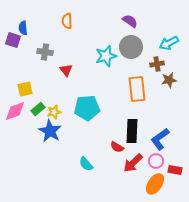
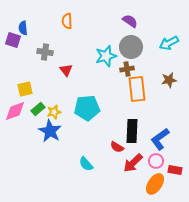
brown cross: moved 30 px left, 5 px down
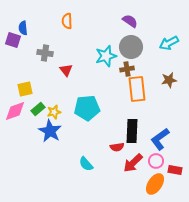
gray cross: moved 1 px down
red semicircle: rotated 40 degrees counterclockwise
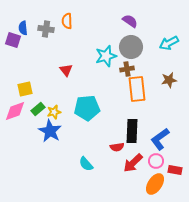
gray cross: moved 1 px right, 24 px up
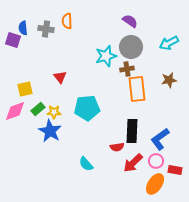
red triangle: moved 6 px left, 7 px down
yellow star: rotated 16 degrees clockwise
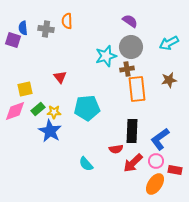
red semicircle: moved 1 px left, 2 px down
